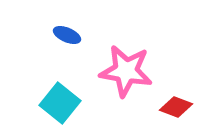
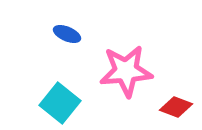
blue ellipse: moved 1 px up
pink star: rotated 14 degrees counterclockwise
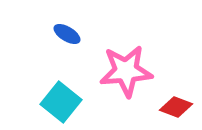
blue ellipse: rotated 8 degrees clockwise
cyan square: moved 1 px right, 1 px up
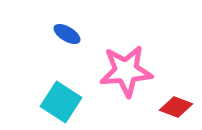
cyan square: rotated 6 degrees counterclockwise
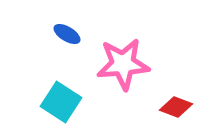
pink star: moved 3 px left, 7 px up
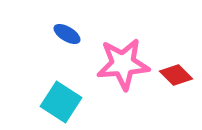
red diamond: moved 32 px up; rotated 24 degrees clockwise
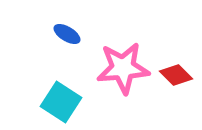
pink star: moved 4 px down
